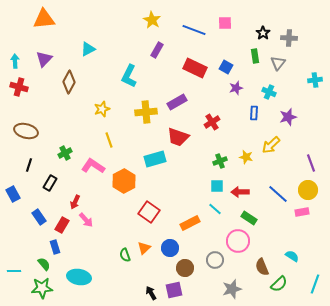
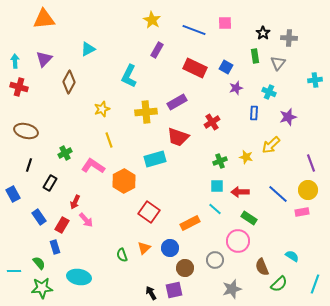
green semicircle at (125, 255): moved 3 px left
green semicircle at (44, 264): moved 5 px left, 1 px up
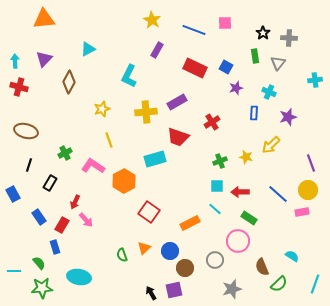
blue circle at (170, 248): moved 3 px down
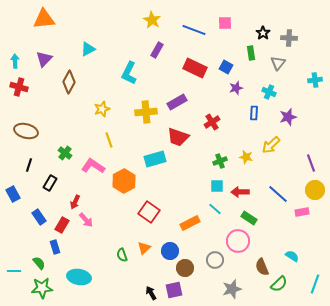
green rectangle at (255, 56): moved 4 px left, 3 px up
cyan L-shape at (129, 76): moved 3 px up
green cross at (65, 153): rotated 24 degrees counterclockwise
yellow circle at (308, 190): moved 7 px right
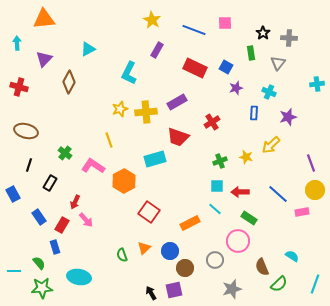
cyan arrow at (15, 61): moved 2 px right, 18 px up
cyan cross at (315, 80): moved 2 px right, 4 px down
yellow star at (102, 109): moved 18 px right
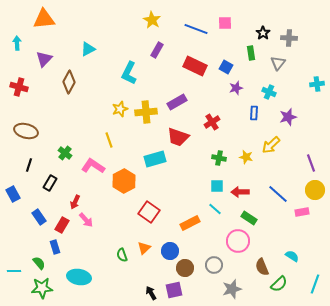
blue line at (194, 30): moved 2 px right, 1 px up
red rectangle at (195, 68): moved 2 px up
green cross at (220, 161): moved 1 px left, 3 px up; rotated 32 degrees clockwise
gray circle at (215, 260): moved 1 px left, 5 px down
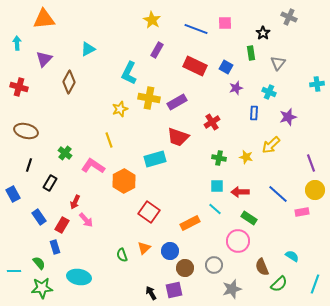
gray cross at (289, 38): moved 21 px up; rotated 21 degrees clockwise
yellow cross at (146, 112): moved 3 px right, 14 px up; rotated 15 degrees clockwise
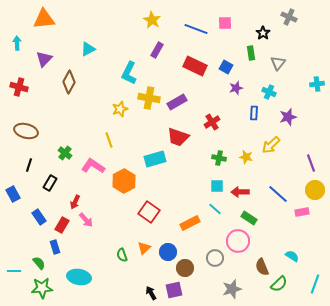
blue circle at (170, 251): moved 2 px left, 1 px down
gray circle at (214, 265): moved 1 px right, 7 px up
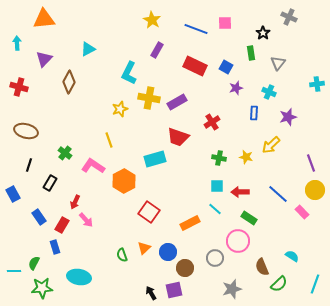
pink rectangle at (302, 212): rotated 56 degrees clockwise
green semicircle at (39, 263): moved 5 px left; rotated 112 degrees counterclockwise
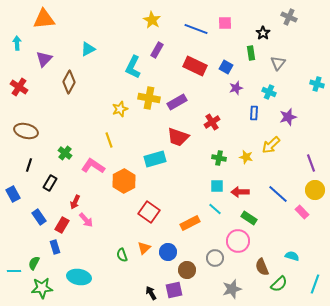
cyan L-shape at (129, 73): moved 4 px right, 6 px up
cyan cross at (317, 84): rotated 24 degrees clockwise
red cross at (19, 87): rotated 18 degrees clockwise
cyan semicircle at (292, 256): rotated 16 degrees counterclockwise
brown circle at (185, 268): moved 2 px right, 2 px down
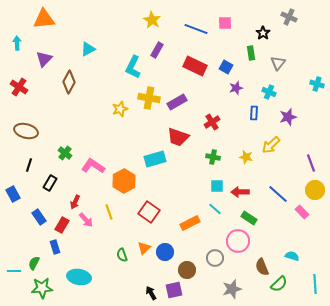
yellow line at (109, 140): moved 72 px down
green cross at (219, 158): moved 6 px left, 1 px up
blue circle at (168, 252): moved 3 px left
cyan line at (315, 284): rotated 24 degrees counterclockwise
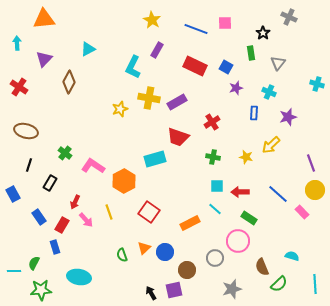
green star at (42, 288): moved 1 px left, 2 px down
